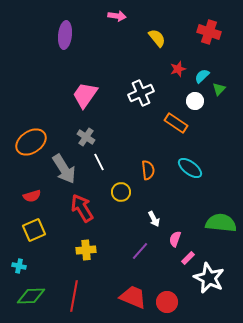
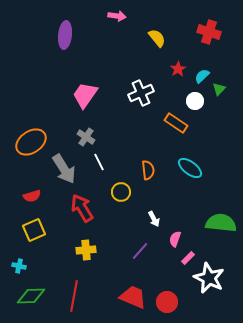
red star: rotated 14 degrees counterclockwise
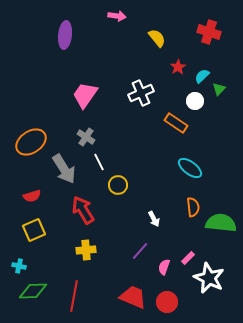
red star: moved 2 px up
orange semicircle: moved 45 px right, 37 px down
yellow circle: moved 3 px left, 7 px up
red arrow: moved 1 px right, 2 px down
pink semicircle: moved 11 px left, 28 px down
green diamond: moved 2 px right, 5 px up
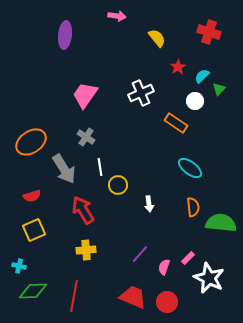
white line: moved 1 px right, 5 px down; rotated 18 degrees clockwise
white arrow: moved 5 px left, 15 px up; rotated 21 degrees clockwise
purple line: moved 3 px down
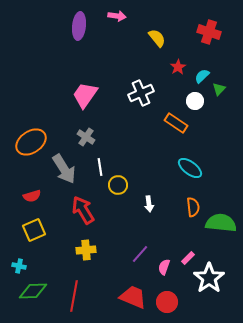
purple ellipse: moved 14 px right, 9 px up
white star: rotated 12 degrees clockwise
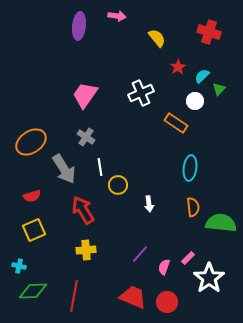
cyan ellipse: rotated 60 degrees clockwise
